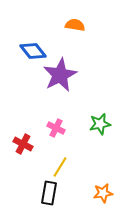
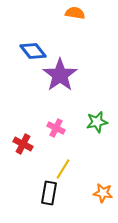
orange semicircle: moved 12 px up
purple star: rotated 8 degrees counterclockwise
green star: moved 3 px left, 2 px up
yellow line: moved 3 px right, 2 px down
orange star: rotated 18 degrees clockwise
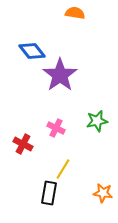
blue diamond: moved 1 px left
green star: moved 1 px up
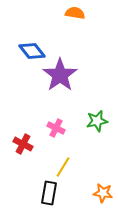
yellow line: moved 2 px up
